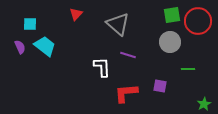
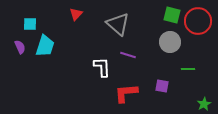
green square: rotated 24 degrees clockwise
cyan trapezoid: rotated 70 degrees clockwise
purple square: moved 2 px right
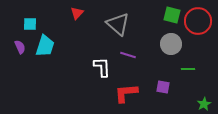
red triangle: moved 1 px right, 1 px up
gray circle: moved 1 px right, 2 px down
purple square: moved 1 px right, 1 px down
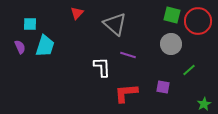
gray triangle: moved 3 px left
green line: moved 1 px right, 1 px down; rotated 40 degrees counterclockwise
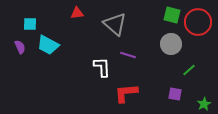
red triangle: rotated 40 degrees clockwise
red circle: moved 1 px down
cyan trapezoid: moved 3 px right, 1 px up; rotated 100 degrees clockwise
purple square: moved 12 px right, 7 px down
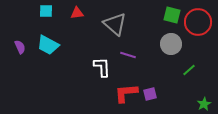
cyan square: moved 16 px right, 13 px up
purple square: moved 25 px left; rotated 24 degrees counterclockwise
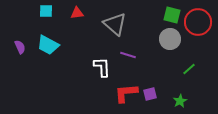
gray circle: moved 1 px left, 5 px up
green line: moved 1 px up
green star: moved 24 px left, 3 px up
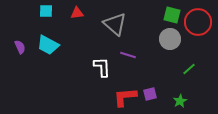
red L-shape: moved 1 px left, 4 px down
